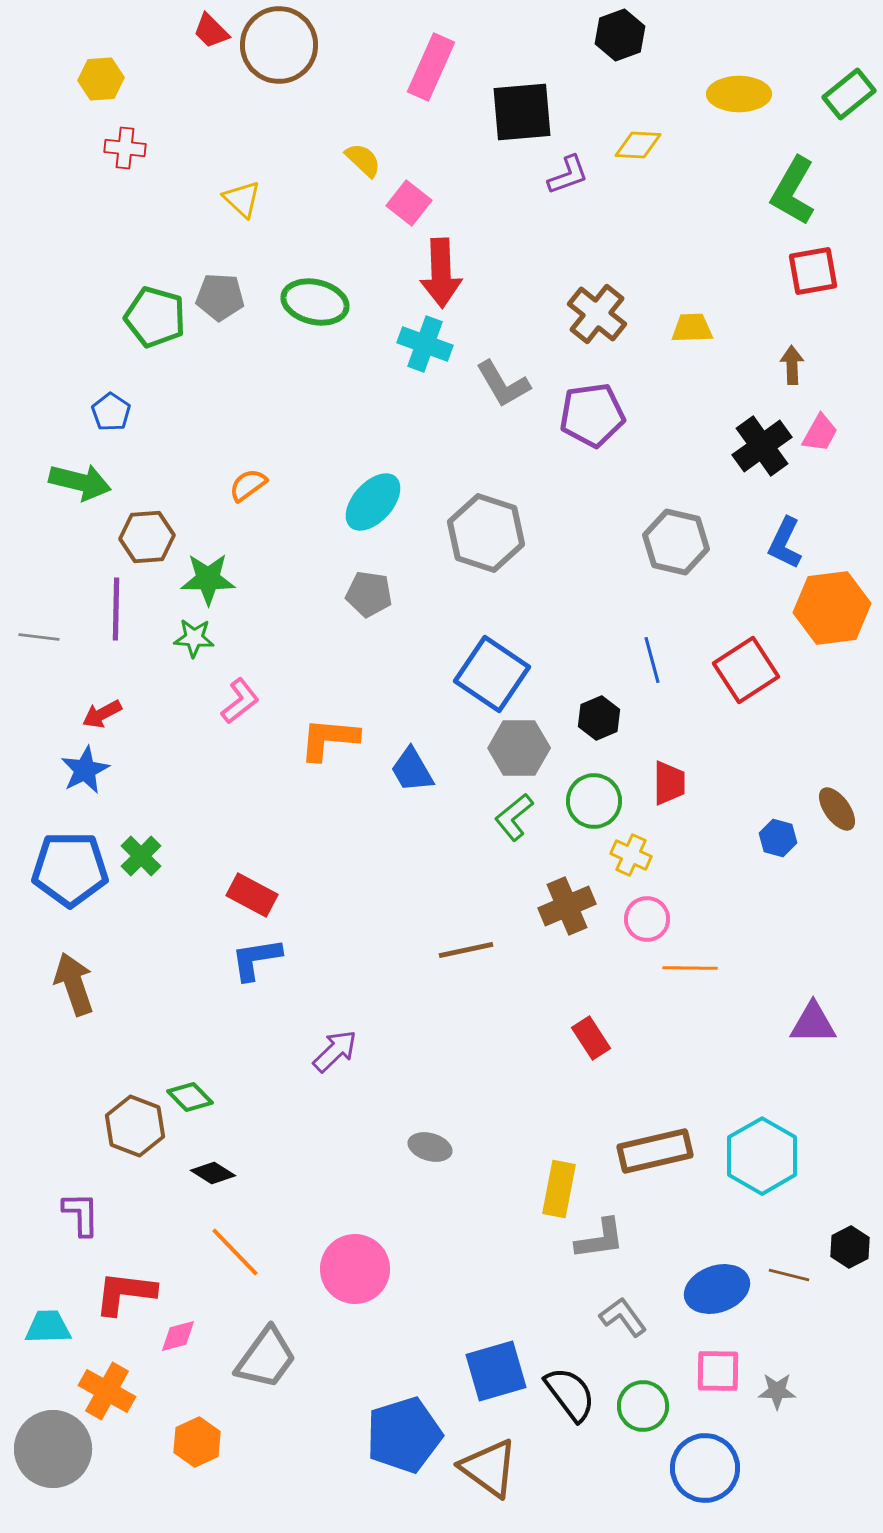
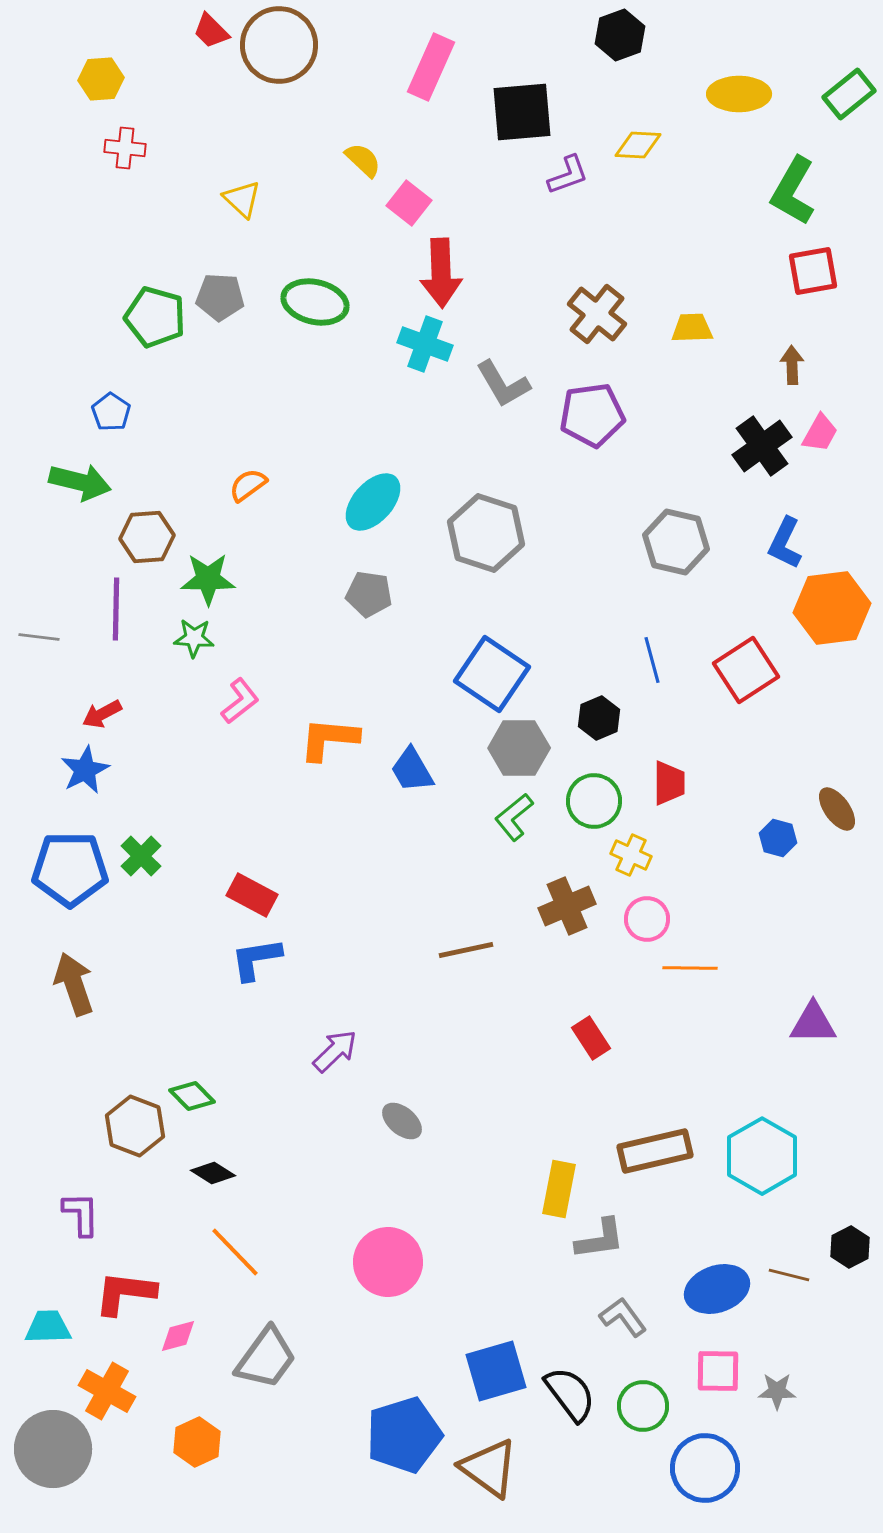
green diamond at (190, 1097): moved 2 px right, 1 px up
gray ellipse at (430, 1147): moved 28 px left, 26 px up; rotated 24 degrees clockwise
pink circle at (355, 1269): moved 33 px right, 7 px up
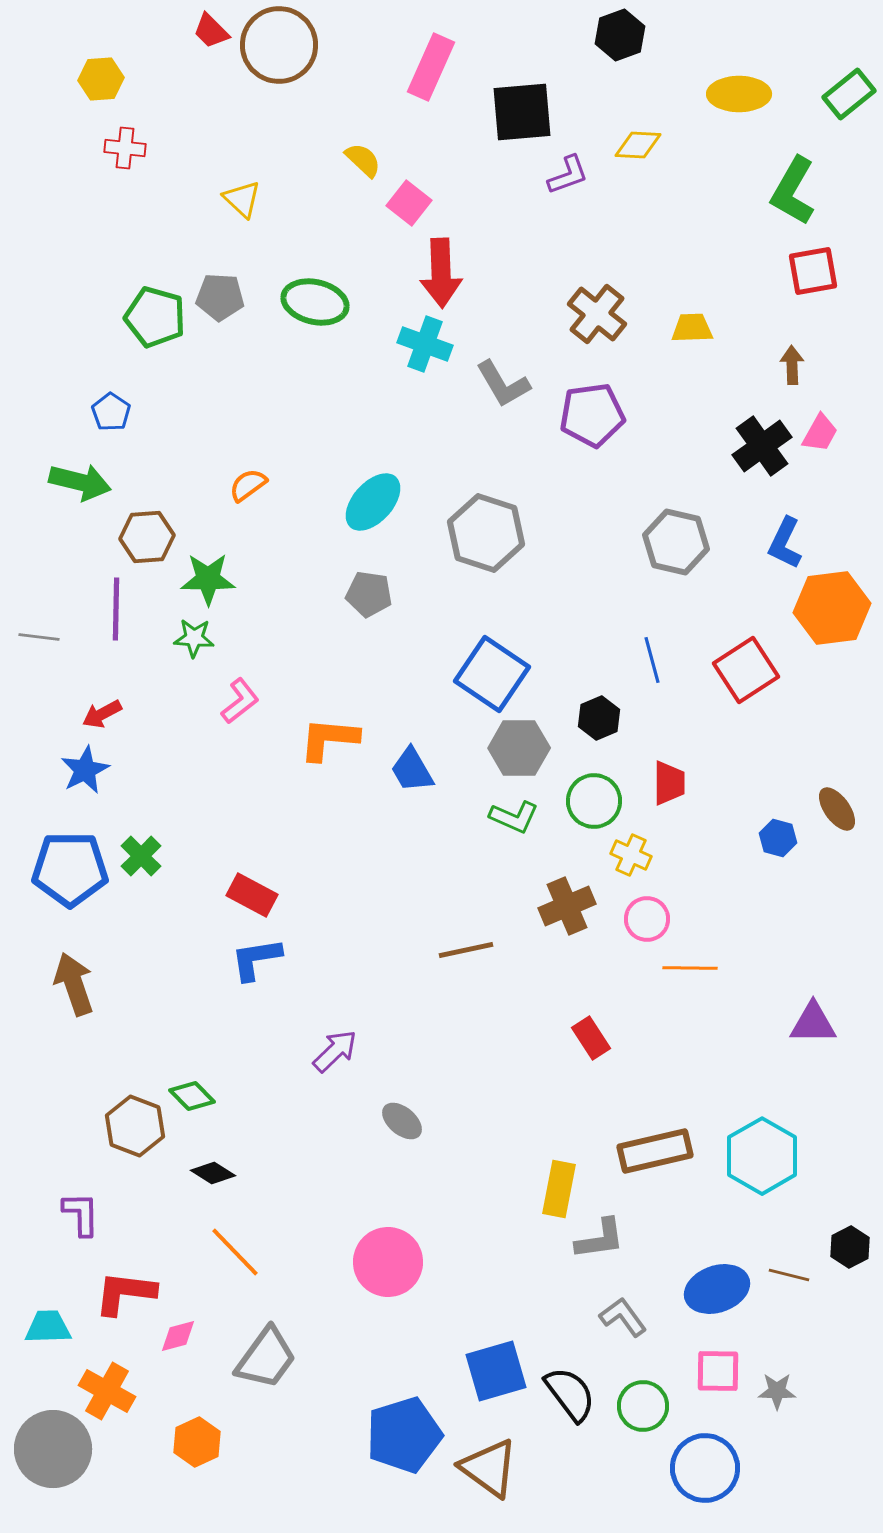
green L-shape at (514, 817): rotated 117 degrees counterclockwise
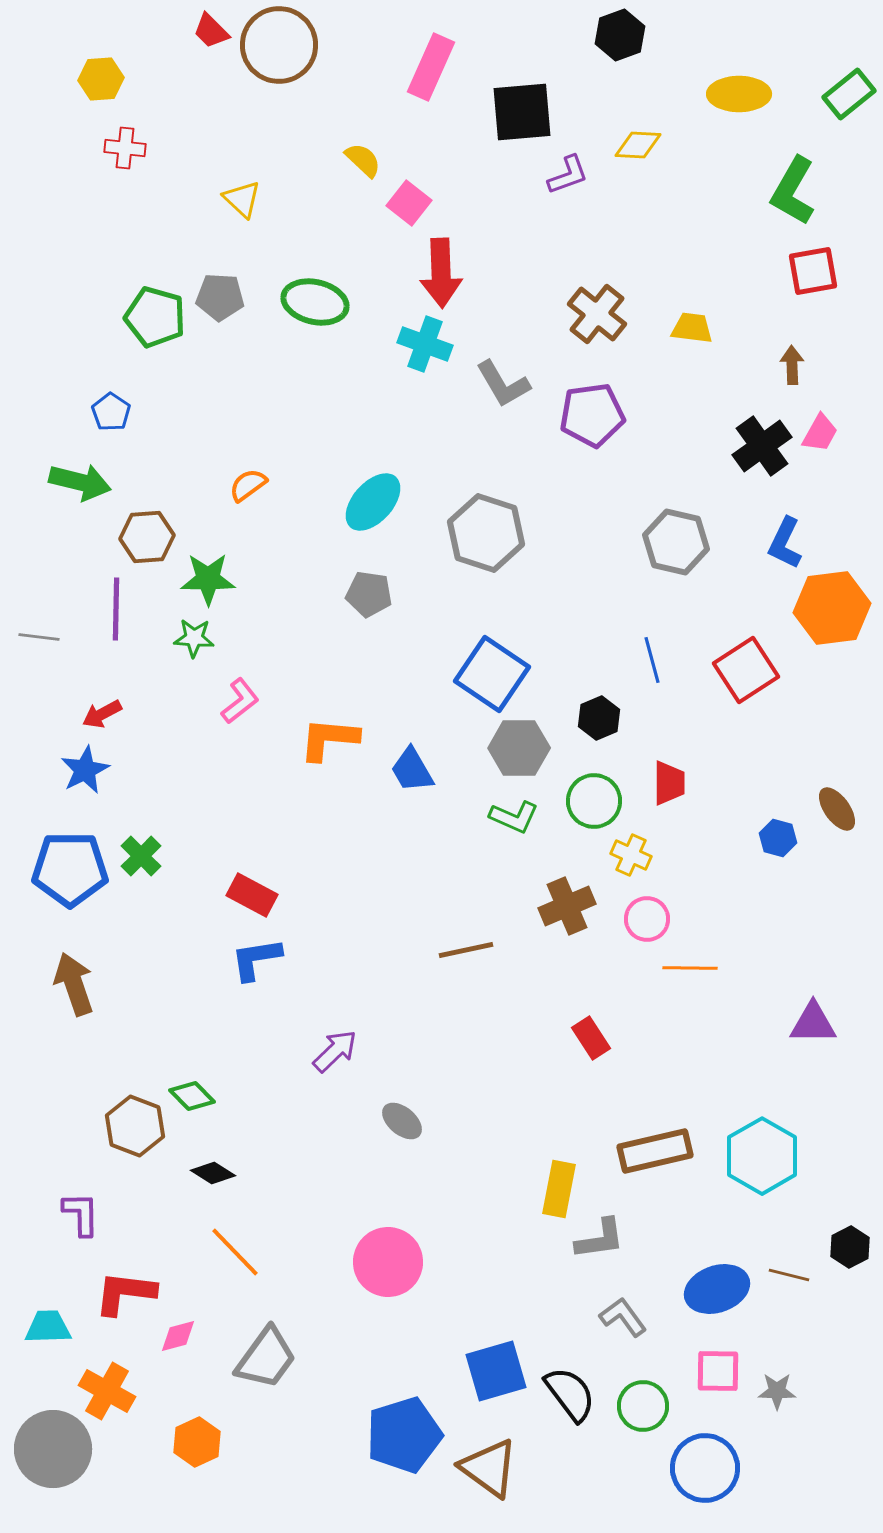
yellow trapezoid at (692, 328): rotated 9 degrees clockwise
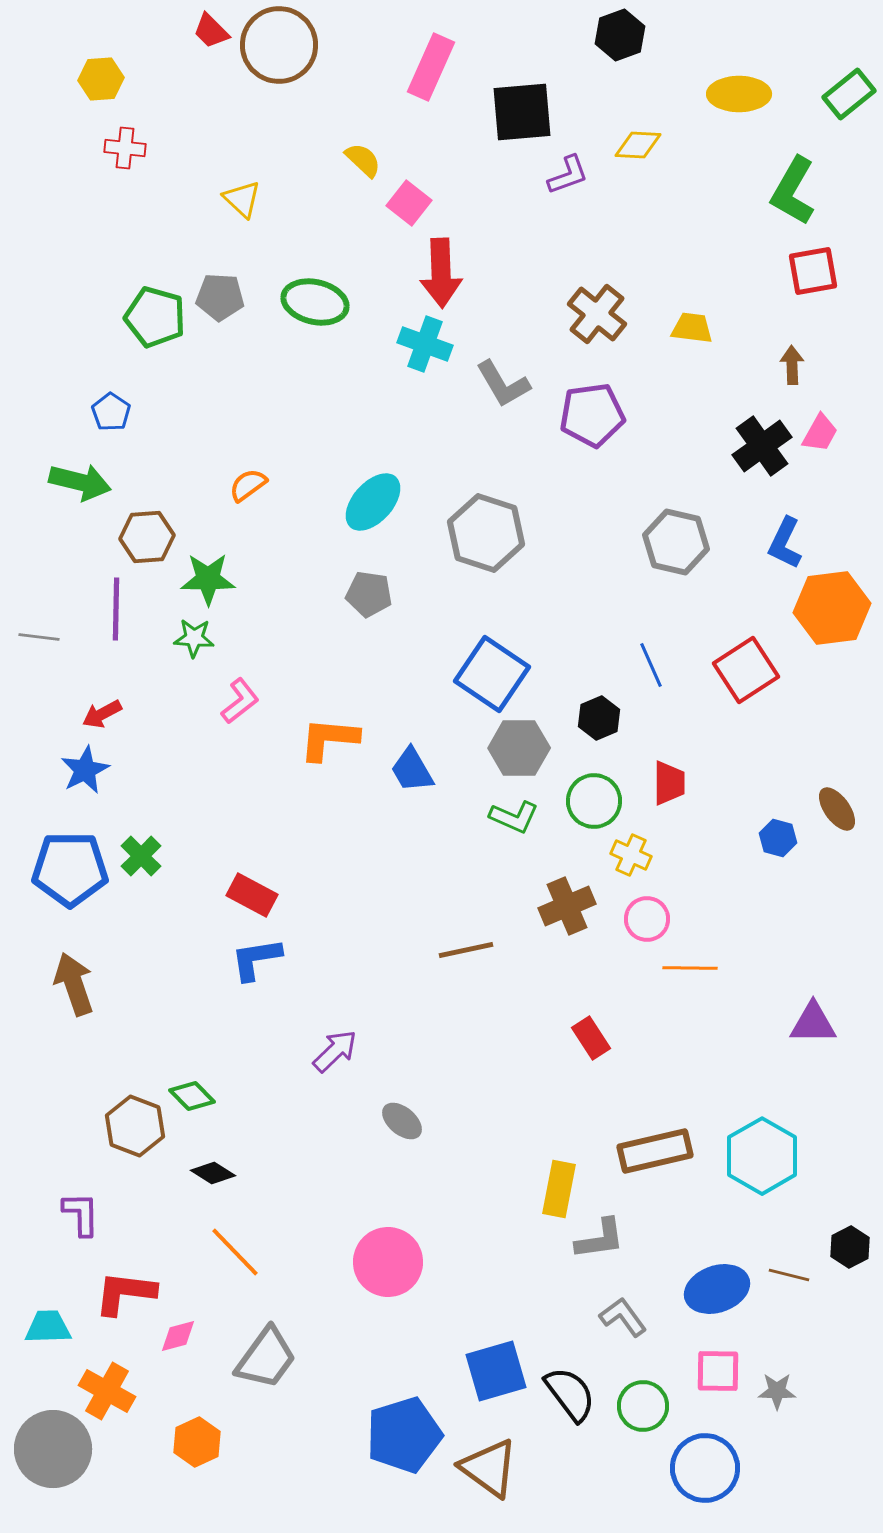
blue line at (652, 660): moved 1 px left, 5 px down; rotated 9 degrees counterclockwise
